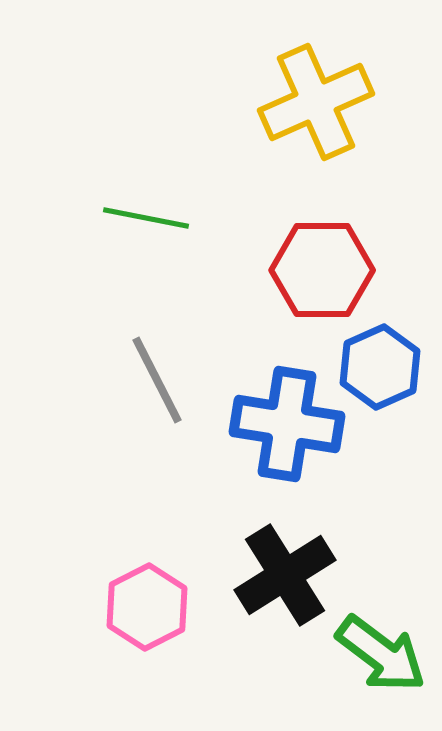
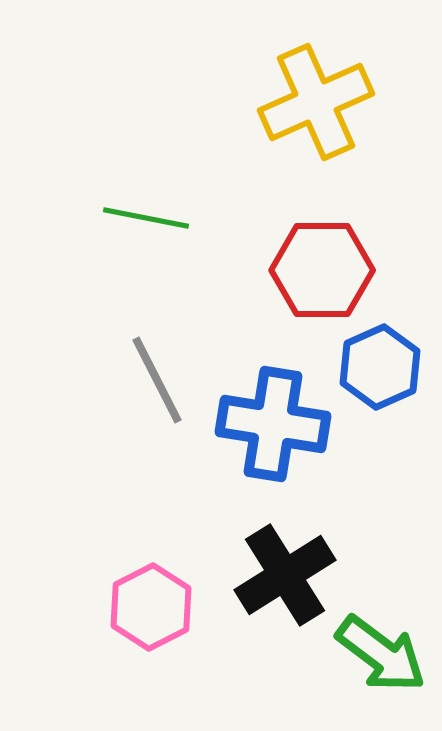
blue cross: moved 14 px left
pink hexagon: moved 4 px right
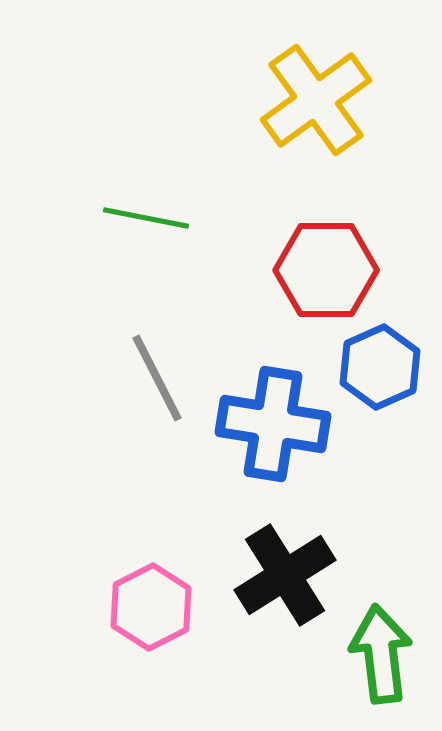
yellow cross: moved 2 px up; rotated 12 degrees counterclockwise
red hexagon: moved 4 px right
gray line: moved 2 px up
green arrow: rotated 134 degrees counterclockwise
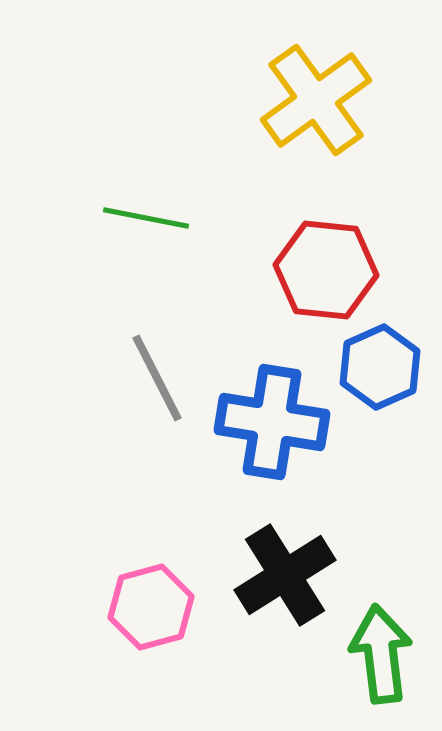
red hexagon: rotated 6 degrees clockwise
blue cross: moved 1 px left, 2 px up
pink hexagon: rotated 12 degrees clockwise
